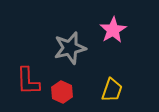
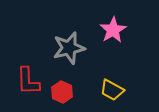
gray star: moved 1 px left
yellow trapezoid: rotated 100 degrees clockwise
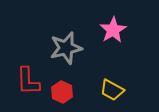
gray star: moved 3 px left
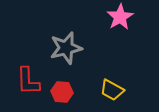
pink star: moved 7 px right, 13 px up
red hexagon: rotated 20 degrees counterclockwise
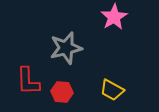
pink star: moved 6 px left
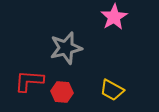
red L-shape: moved 1 px right; rotated 96 degrees clockwise
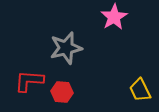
yellow trapezoid: moved 28 px right; rotated 35 degrees clockwise
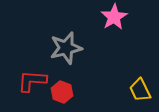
red L-shape: moved 3 px right
red hexagon: rotated 15 degrees clockwise
